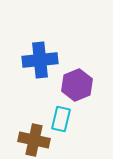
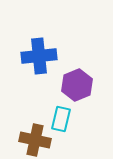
blue cross: moved 1 px left, 4 px up
brown cross: moved 1 px right
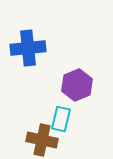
blue cross: moved 11 px left, 8 px up
brown cross: moved 7 px right
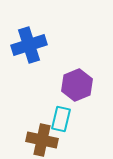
blue cross: moved 1 px right, 3 px up; rotated 12 degrees counterclockwise
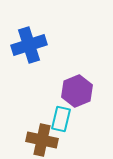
purple hexagon: moved 6 px down
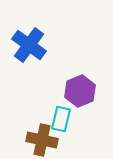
blue cross: rotated 36 degrees counterclockwise
purple hexagon: moved 3 px right
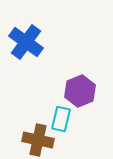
blue cross: moved 3 px left, 3 px up
brown cross: moved 4 px left
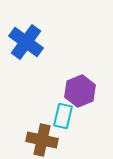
cyan rectangle: moved 2 px right, 3 px up
brown cross: moved 4 px right
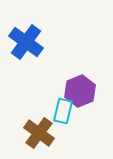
cyan rectangle: moved 5 px up
brown cross: moved 3 px left, 7 px up; rotated 24 degrees clockwise
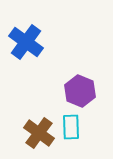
purple hexagon: rotated 16 degrees counterclockwise
cyan rectangle: moved 8 px right, 16 px down; rotated 15 degrees counterclockwise
